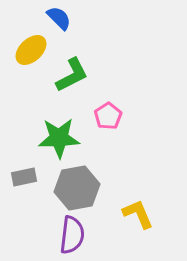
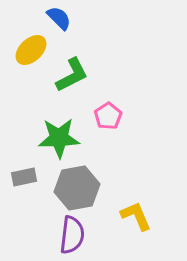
yellow L-shape: moved 2 px left, 2 px down
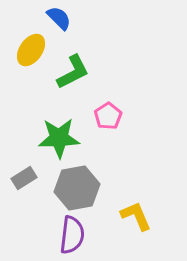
yellow ellipse: rotated 12 degrees counterclockwise
green L-shape: moved 1 px right, 3 px up
gray rectangle: moved 1 px down; rotated 20 degrees counterclockwise
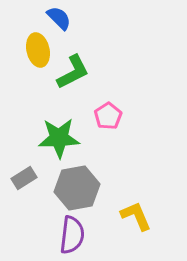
yellow ellipse: moved 7 px right; rotated 48 degrees counterclockwise
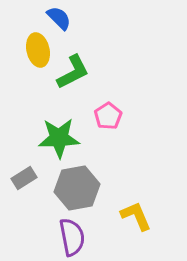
purple semicircle: moved 2 px down; rotated 18 degrees counterclockwise
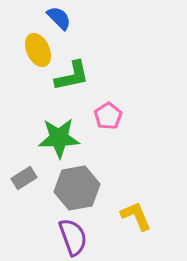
yellow ellipse: rotated 12 degrees counterclockwise
green L-shape: moved 1 px left, 4 px down; rotated 15 degrees clockwise
purple semicircle: moved 1 px right; rotated 9 degrees counterclockwise
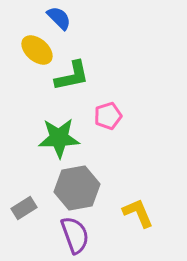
yellow ellipse: moved 1 px left; rotated 24 degrees counterclockwise
pink pentagon: rotated 16 degrees clockwise
gray rectangle: moved 30 px down
yellow L-shape: moved 2 px right, 3 px up
purple semicircle: moved 2 px right, 2 px up
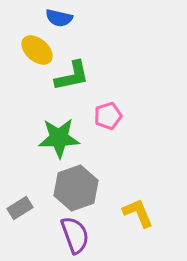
blue semicircle: rotated 148 degrees clockwise
gray hexagon: moved 1 px left; rotated 9 degrees counterclockwise
gray rectangle: moved 4 px left
